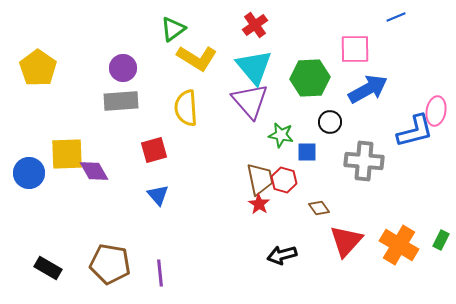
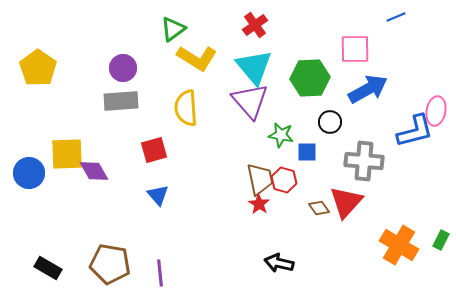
red triangle: moved 39 px up
black arrow: moved 3 px left, 8 px down; rotated 28 degrees clockwise
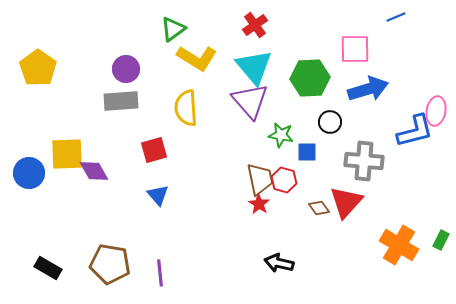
purple circle: moved 3 px right, 1 px down
blue arrow: rotated 12 degrees clockwise
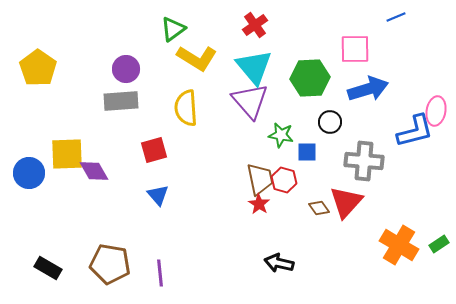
green rectangle: moved 2 px left, 4 px down; rotated 30 degrees clockwise
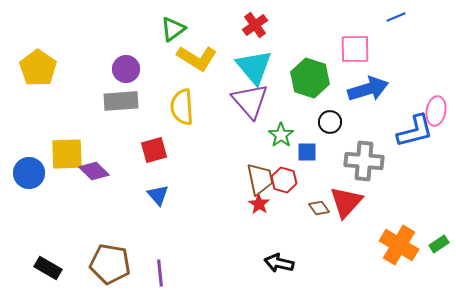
green hexagon: rotated 21 degrees clockwise
yellow semicircle: moved 4 px left, 1 px up
green star: rotated 25 degrees clockwise
purple diamond: rotated 16 degrees counterclockwise
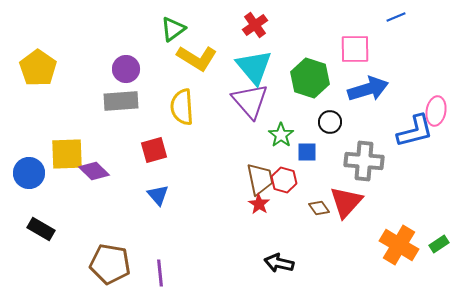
black rectangle: moved 7 px left, 39 px up
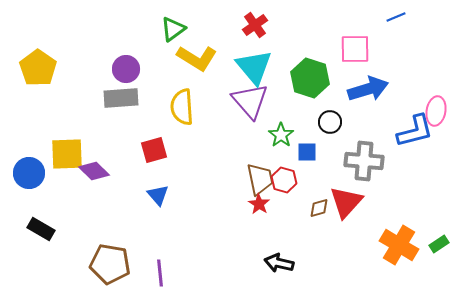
gray rectangle: moved 3 px up
brown diamond: rotated 70 degrees counterclockwise
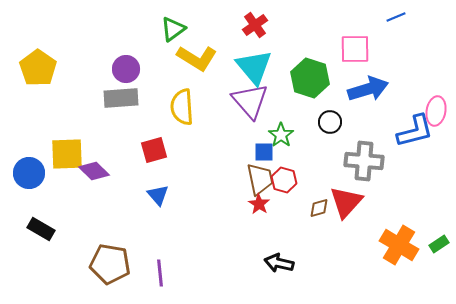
blue square: moved 43 px left
